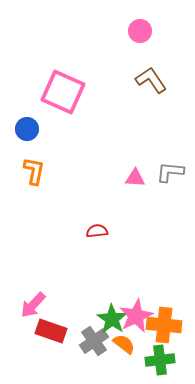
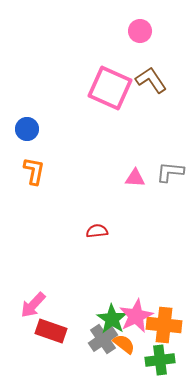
pink square: moved 47 px right, 4 px up
gray cross: moved 9 px right, 2 px up
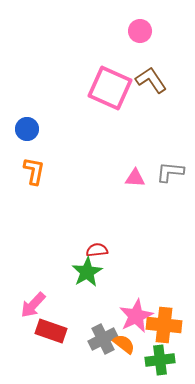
red semicircle: moved 19 px down
green star: moved 25 px left, 47 px up; rotated 8 degrees clockwise
gray cross: rotated 8 degrees clockwise
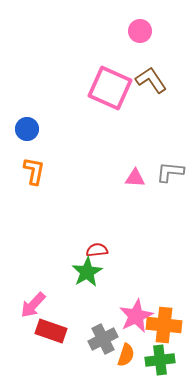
orange semicircle: moved 2 px right, 11 px down; rotated 70 degrees clockwise
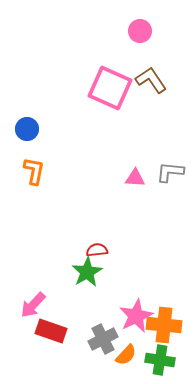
orange semicircle: rotated 25 degrees clockwise
green cross: rotated 16 degrees clockwise
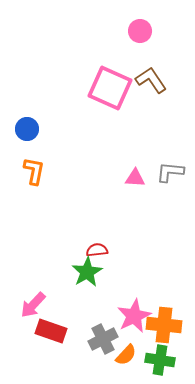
pink star: moved 2 px left
